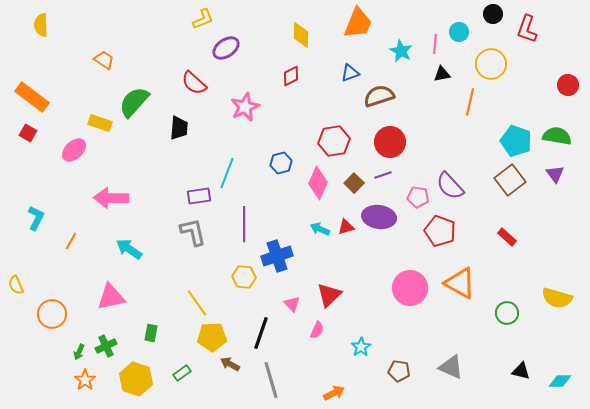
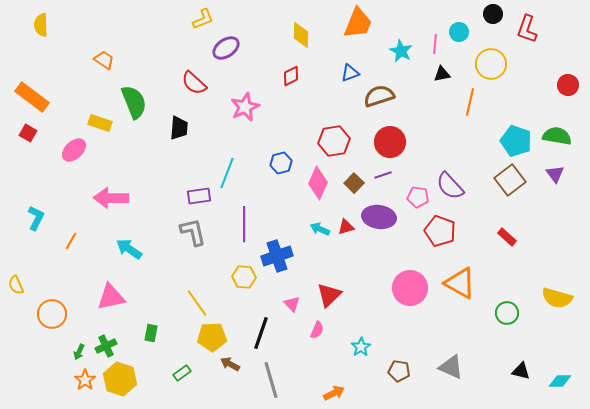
green semicircle at (134, 102): rotated 116 degrees clockwise
yellow hexagon at (136, 379): moved 16 px left
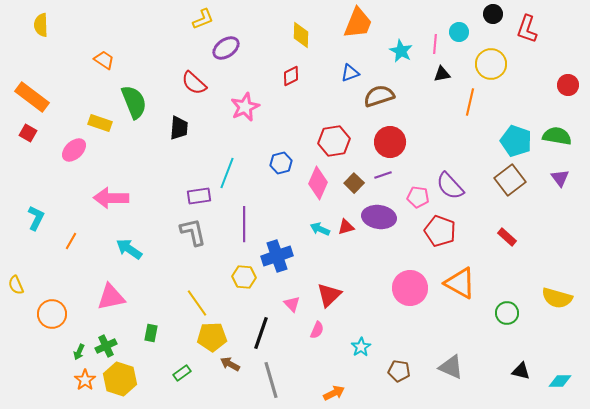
purple triangle at (555, 174): moved 5 px right, 4 px down
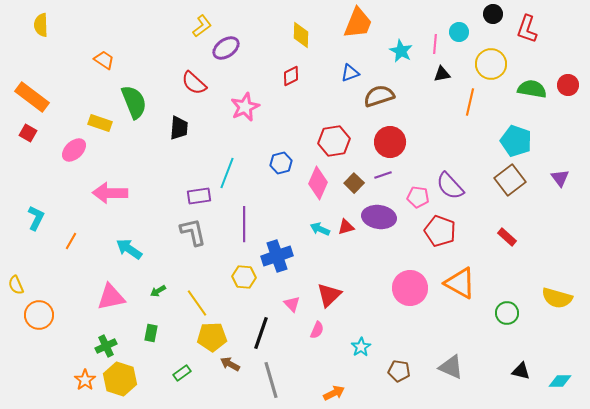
yellow L-shape at (203, 19): moved 1 px left, 7 px down; rotated 15 degrees counterclockwise
green semicircle at (557, 136): moved 25 px left, 47 px up
pink arrow at (111, 198): moved 1 px left, 5 px up
orange circle at (52, 314): moved 13 px left, 1 px down
green arrow at (79, 352): moved 79 px right, 61 px up; rotated 35 degrees clockwise
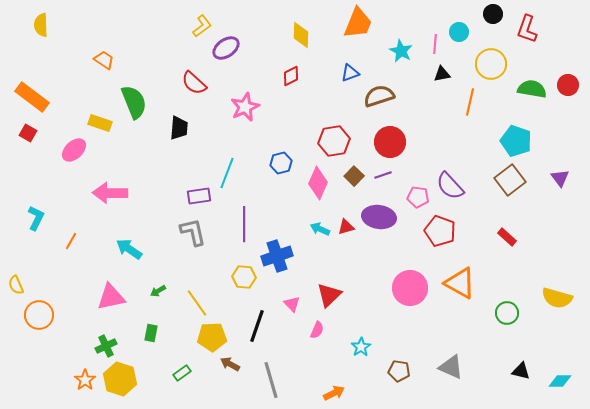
brown square at (354, 183): moved 7 px up
black line at (261, 333): moved 4 px left, 7 px up
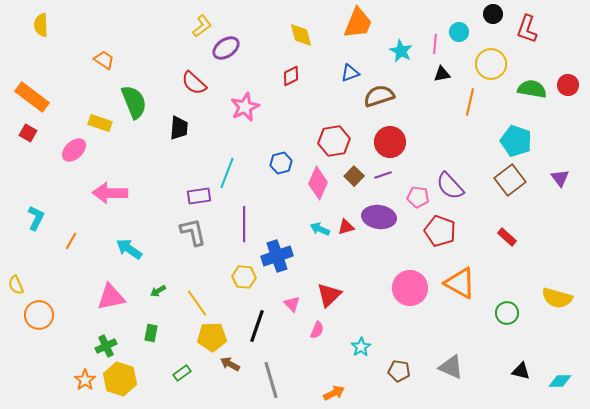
yellow diamond at (301, 35): rotated 16 degrees counterclockwise
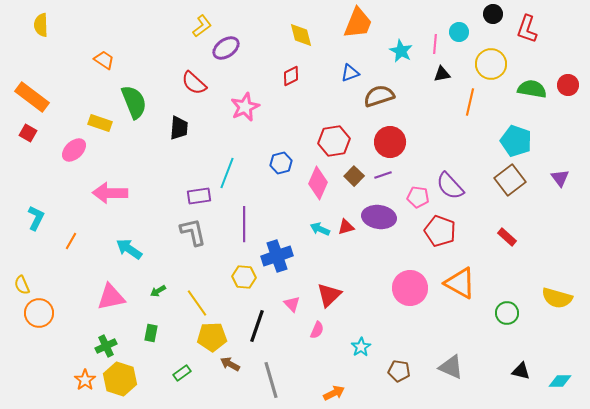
yellow semicircle at (16, 285): moved 6 px right
orange circle at (39, 315): moved 2 px up
